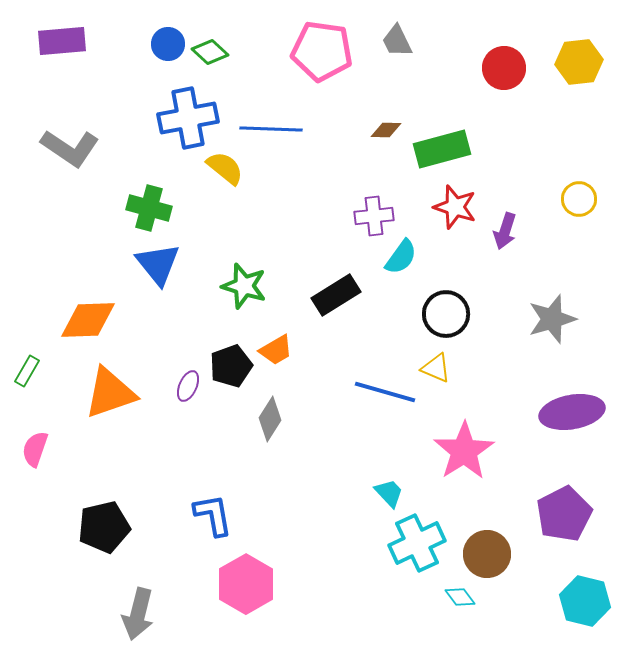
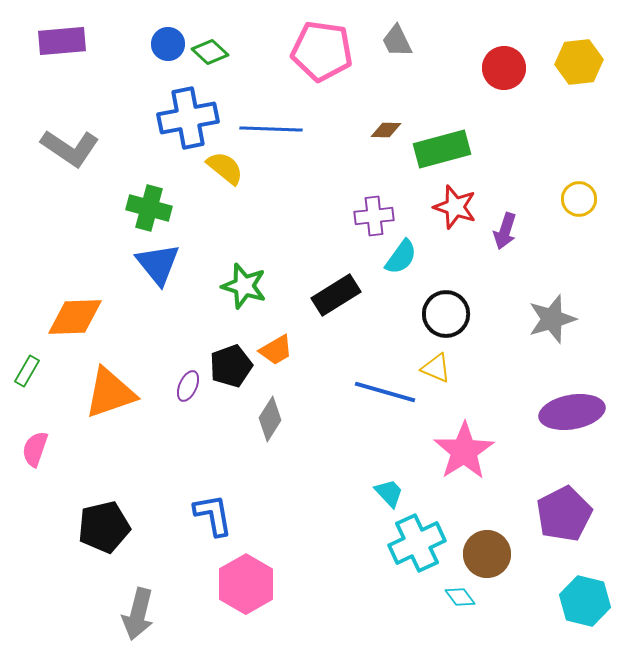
orange diamond at (88, 320): moved 13 px left, 3 px up
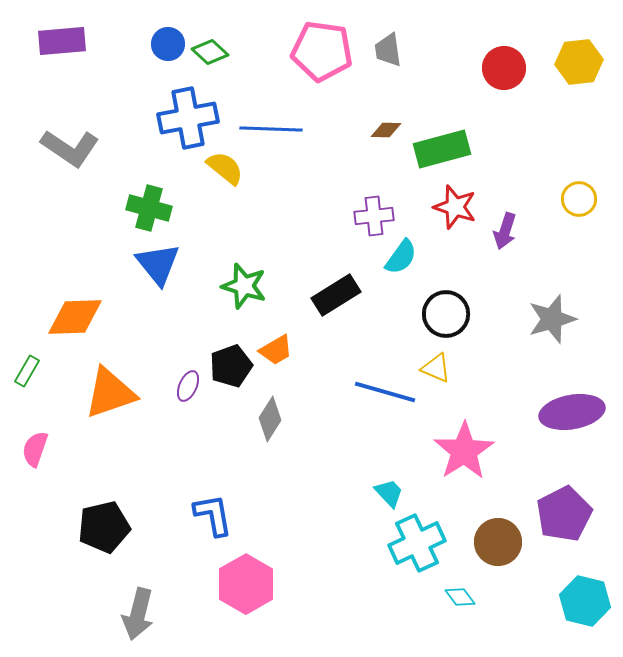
gray trapezoid at (397, 41): moved 9 px left, 9 px down; rotated 18 degrees clockwise
brown circle at (487, 554): moved 11 px right, 12 px up
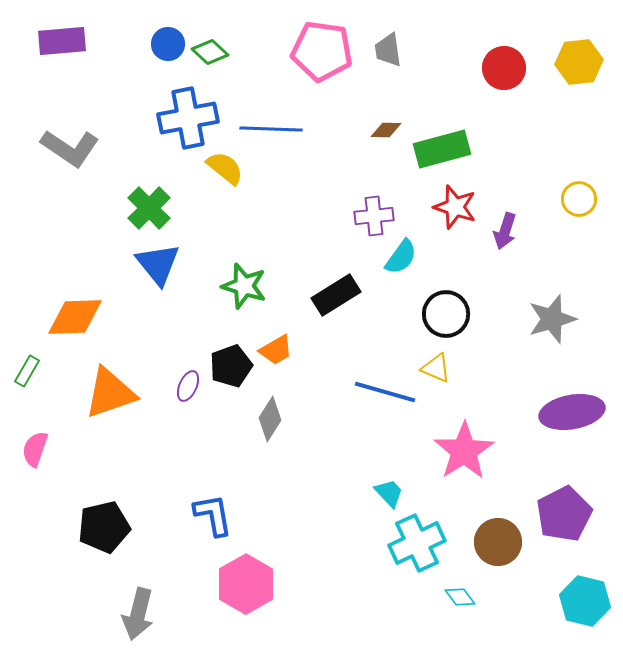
green cross at (149, 208): rotated 30 degrees clockwise
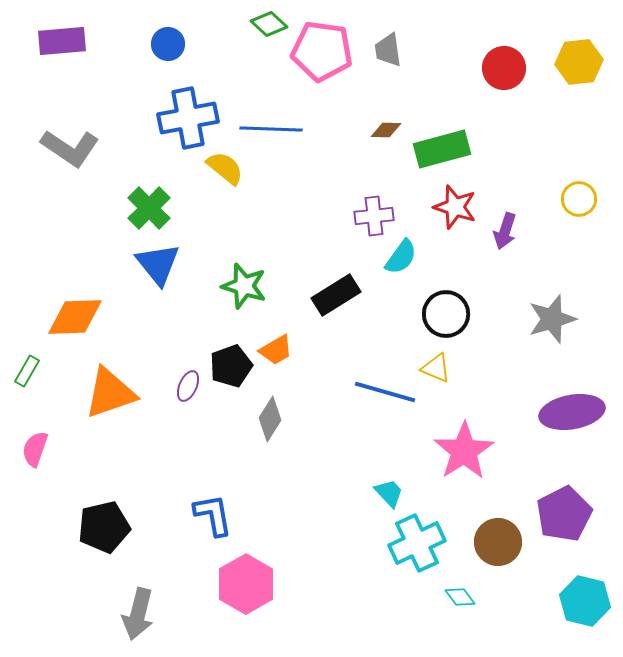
green diamond at (210, 52): moved 59 px right, 28 px up
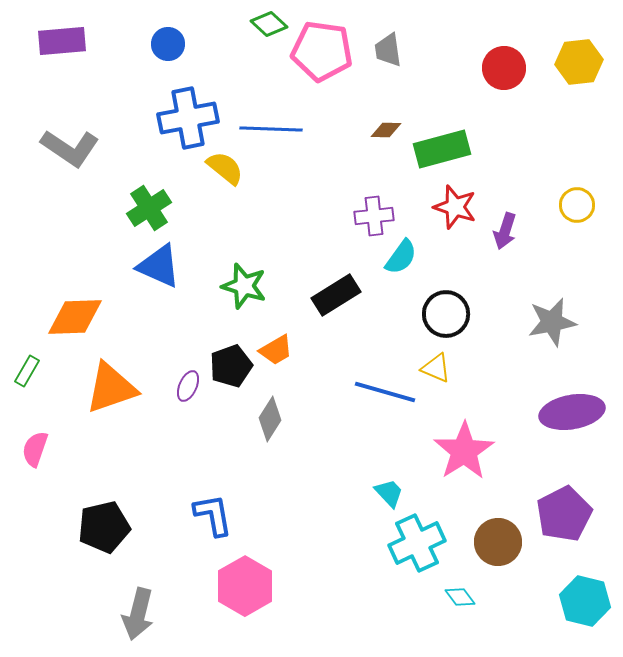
yellow circle at (579, 199): moved 2 px left, 6 px down
green cross at (149, 208): rotated 12 degrees clockwise
blue triangle at (158, 264): moved 1 px right, 2 px down; rotated 27 degrees counterclockwise
gray star at (552, 319): moved 3 px down; rotated 6 degrees clockwise
orange triangle at (110, 393): moved 1 px right, 5 px up
pink hexagon at (246, 584): moved 1 px left, 2 px down
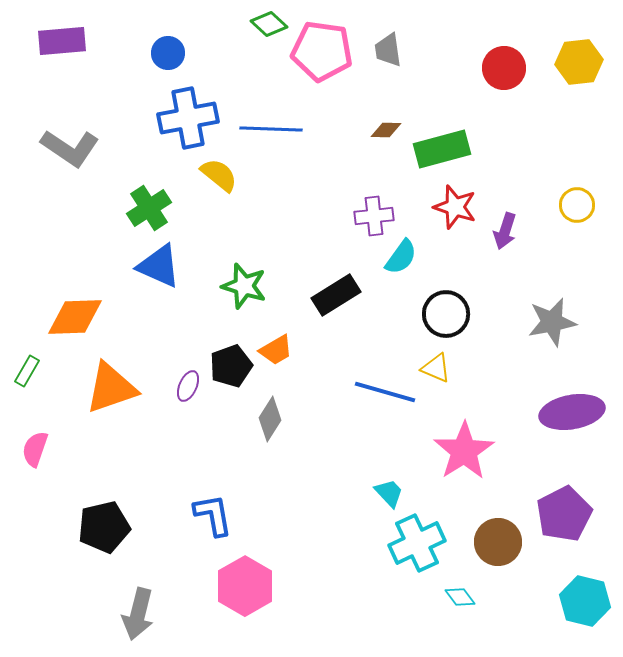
blue circle at (168, 44): moved 9 px down
yellow semicircle at (225, 168): moved 6 px left, 7 px down
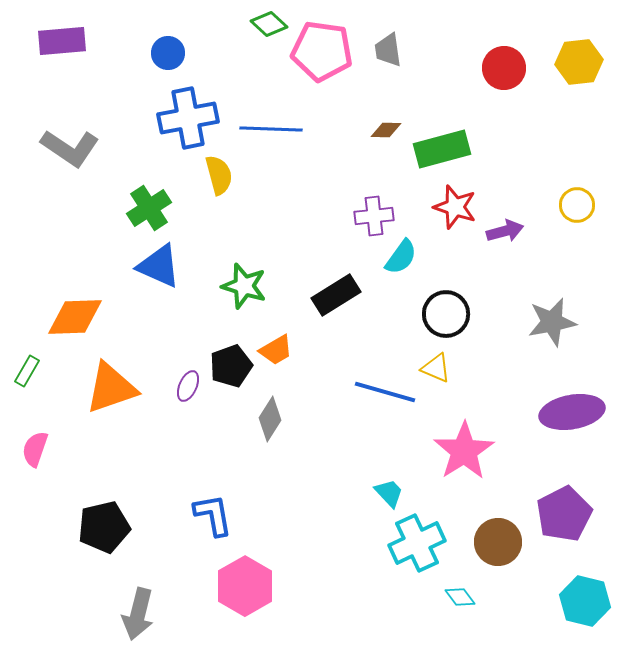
yellow semicircle at (219, 175): rotated 36 degrees clockwise
purple arrow at (505, 231): rotated 123 degrees counterclockwise
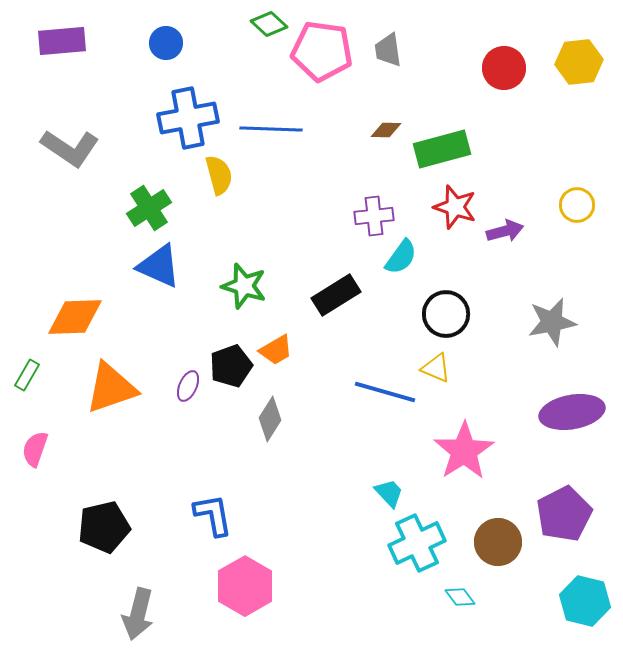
blue circle at (168, 53): moved 2 px left, 10 px up
green rectangle at (27, 371): moved 4 px down
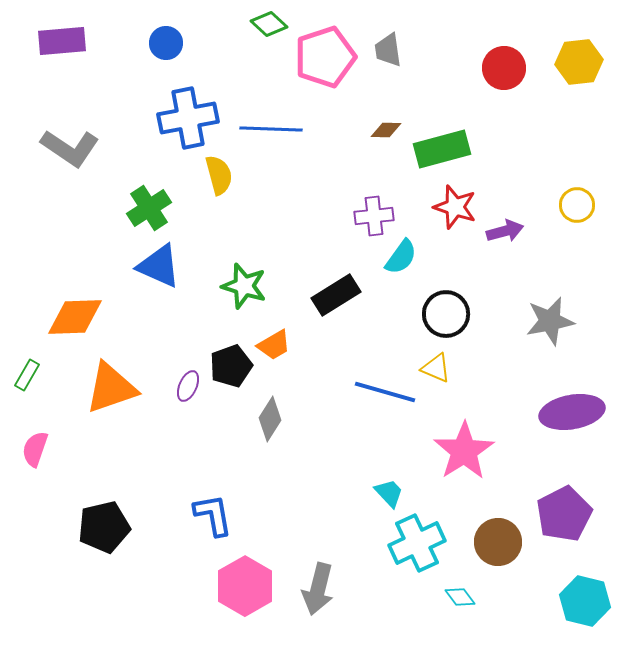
pink pentagon at (322, 51): moved 3 px right, 6 px down; rotated 26 degrees counterclockwise
gray star at (552, 322): moved 2 px left, 1 px up
orange trapezoid at (276, 350): moved 2 px left, 5 px up
gray arrow at (138, 614): moved 180 px right, 25 px up
